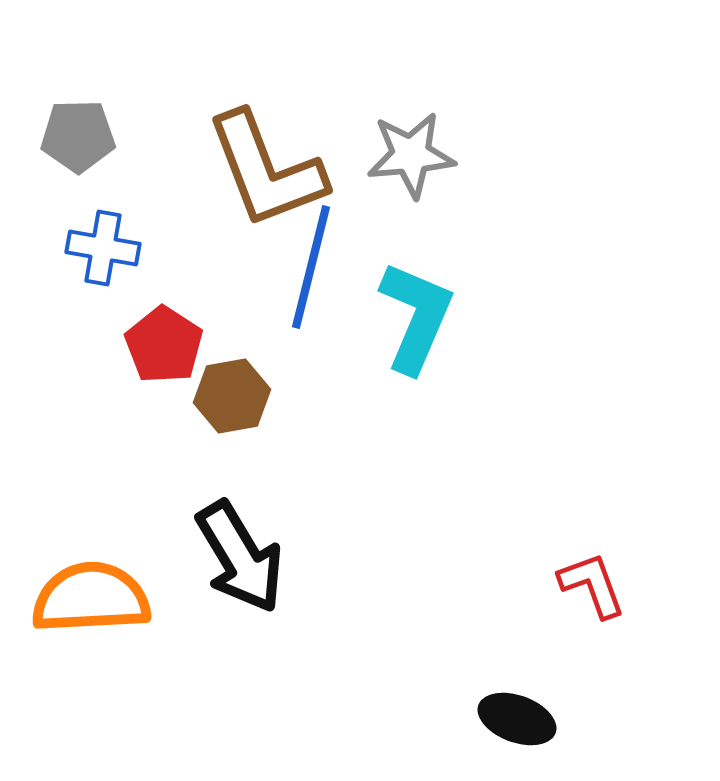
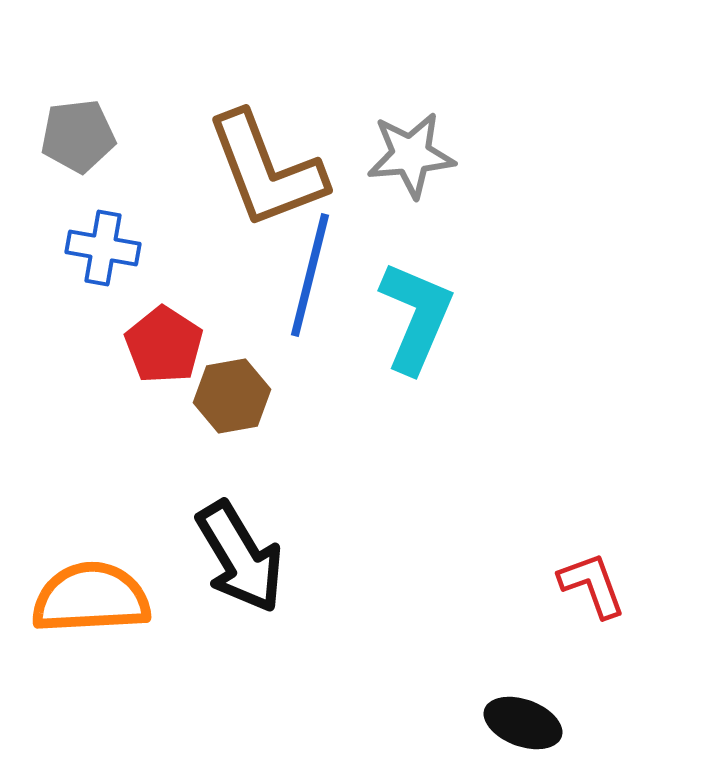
gray pentagon: rotated 6 degrees counterclockwise
blue line: moved 1 px left, 8 px down
black ellipse: moved 6 px right, 4 px down
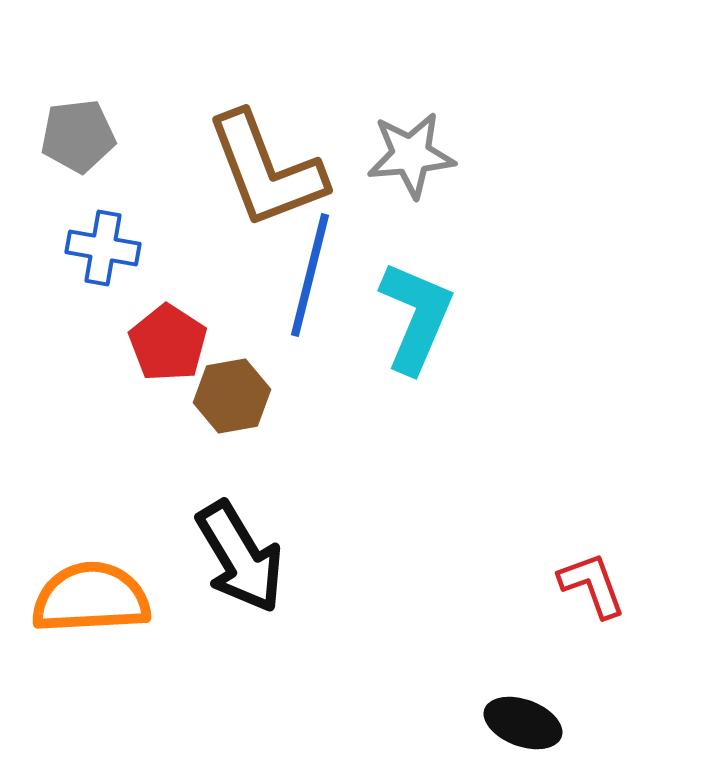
red pentagon: moved 4 px right, 2 px up
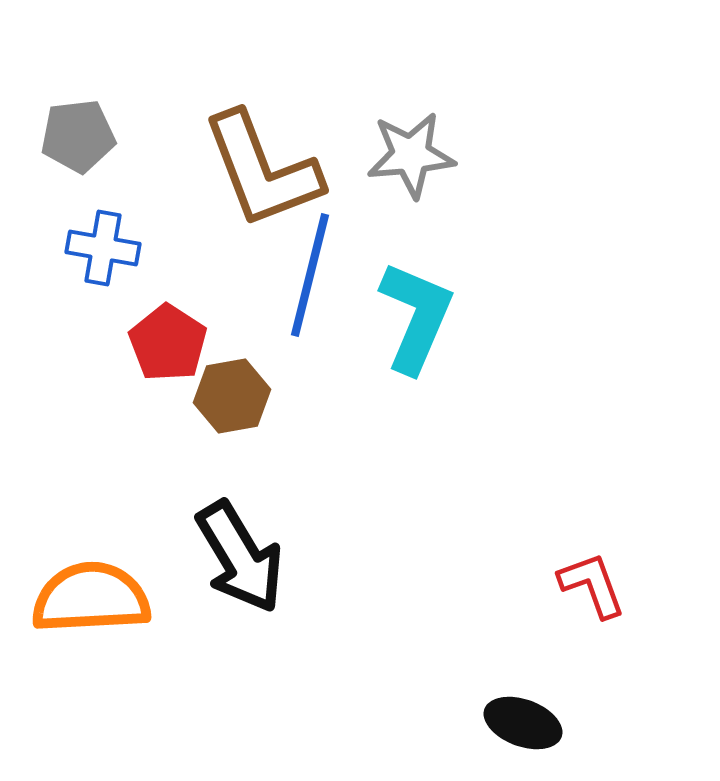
brown L-shape: moved 4 px left
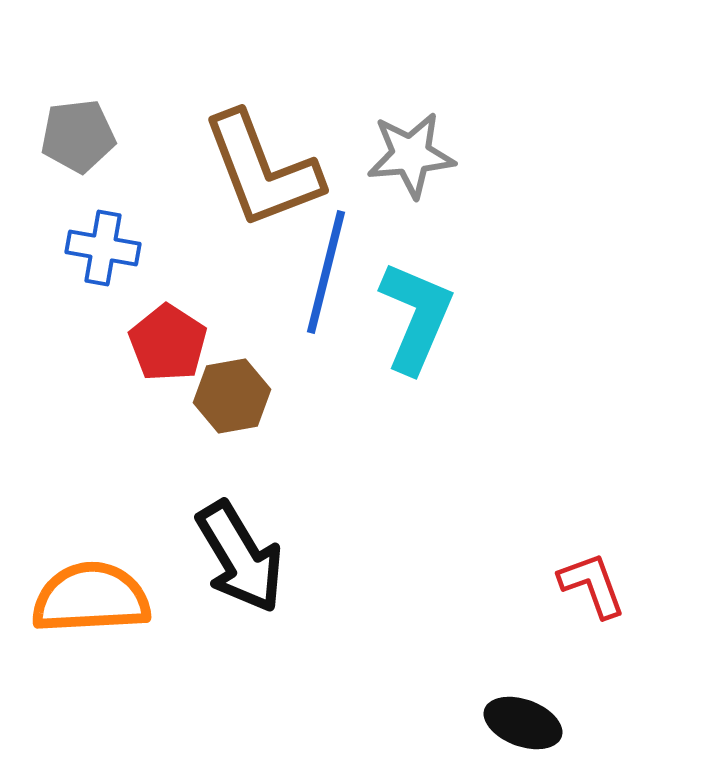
blue line: moved 16 px right, 3 px up
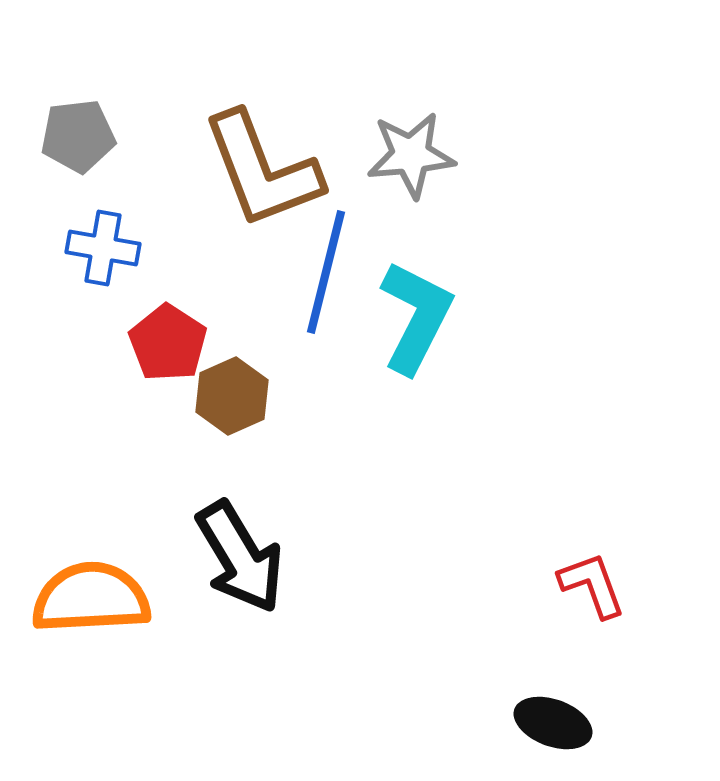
cyan L-shape: rotated 4 degrees clockwise
brown hexagon: rotated 14 degrees counterclockwise
black ellipse: moved 30 px right
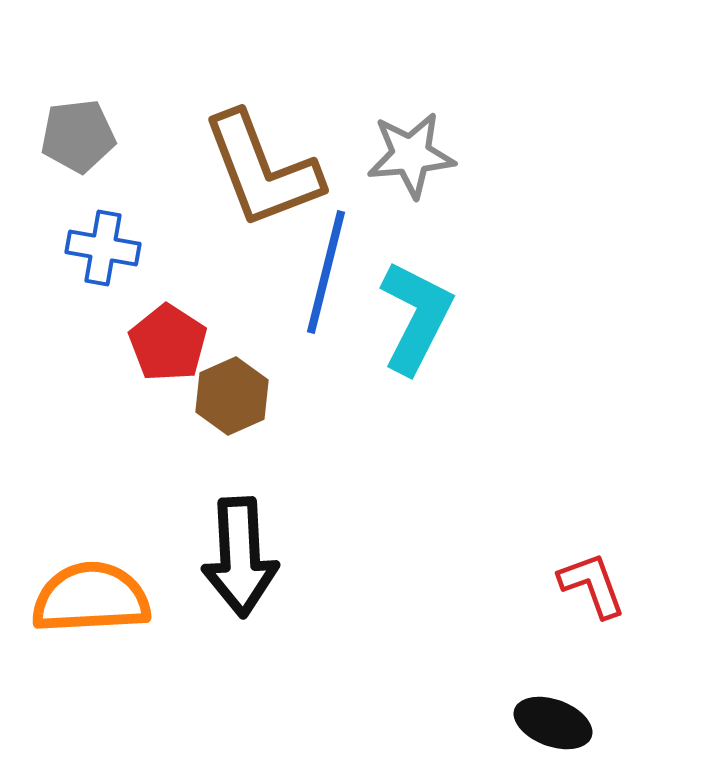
black arrow: rotated 28 degrees clockwise
